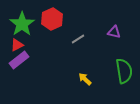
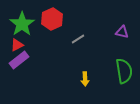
purple triangle: moved 8 px right
yellow arrow: rotated 136 degrees counterclockwise
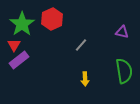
gray line: moved 3 px right, 6 px down; rotated 16 degrees counterclockwise
red triangle: moved 3 px left; rotated 32 degrees counterclockwise
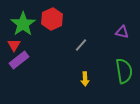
green star: moved 1 px right
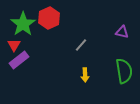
red hexagon: moved 3 px left, 1 px up
yellow arrow: moved 4 px up
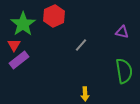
red hexagon: moved 5 px right, 2 px up
yellow arrow: moved 19 px down
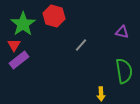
red hexagon: rotated 20 degrees counterclockwise
yellow arrow: moved 16 px right
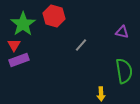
purple rectangle: rotated 18 degrees clockwise
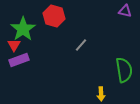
green star: moved 5 px down
purple triangle: moved 3 px right, 21 px up
green semicircle: moved 1 px up
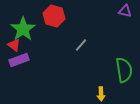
red triangle: rotated 24 degrees counterclockwise
